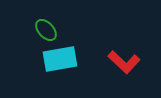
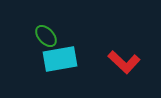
green ellipse: moved 6 px down
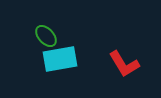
red L-shape: moved 2 px down; rotated 16 degrees clockwise
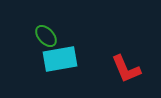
red L-shape: moved 2 px right, 5 px down; rotated 8 degrees clockwise
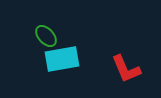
cyan rectangle: moved 2 px right
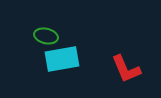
green ellipse: rotated 35 degrees counterclockwise
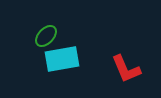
green ellipse: rotated 60 degrees counterclockwise
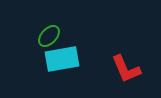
green ellipse: moved 3 px right
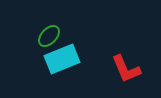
cyan rectangle: rotated 12 degrees counterclockwise
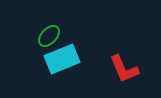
red L-shape: moved 2 px left
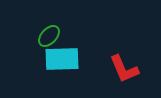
cyan rectangle: rotated 20 degrees clockwise
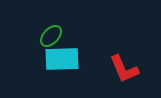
green ellipse: moved 2 px right
